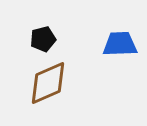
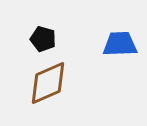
black pentagon: rotated 30 degrees clockwise
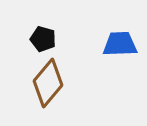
brown diamond: rotated 27 degrees counterclockwise
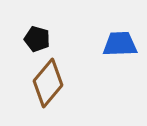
black pentagon: moved 6 px left
